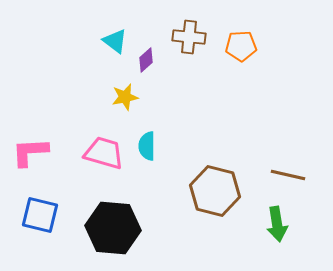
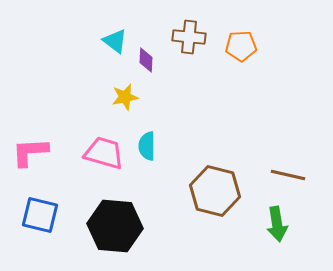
purple diamond: rotated 45 degrees counterclockwise
black hexagon: moved 2 px right, 2 px up
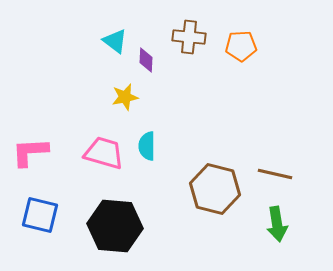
brown line: moved 13 px left, 1 px up
brown hexagon: moved 2 px up
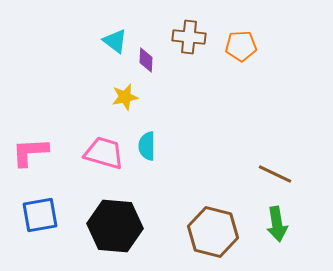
brown line: rotated 12 degrees clockwise
brown hexagon: moved 2 px left, 43 px down
blue square: rotated 24 degrees counterclockwise
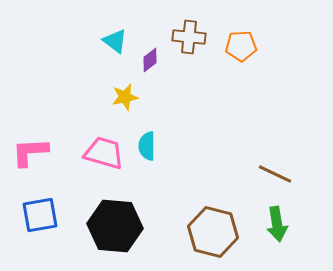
purple diamond: moved 4 px right; rotated 50 degrees clockwise
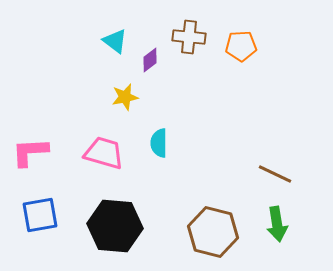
cyan semicircle: moved 12 px right, 3 px up
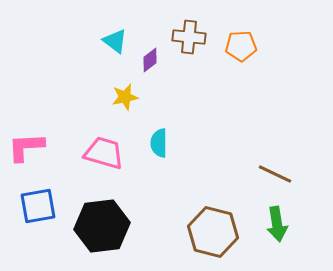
pink L-shape: moved 4 px left, 5 px up
blue square: moved 2 px left, 9 px up
black hexagon: moved 13 px left; rotated 12 degrees counterclockwise
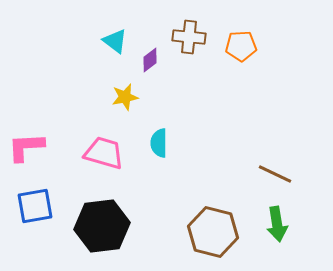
blue square: moved 3 px left
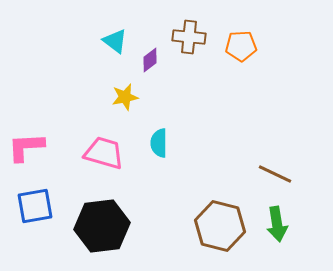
brown hexagon: moved 7 px right, 6 px up
